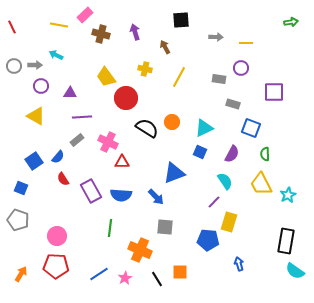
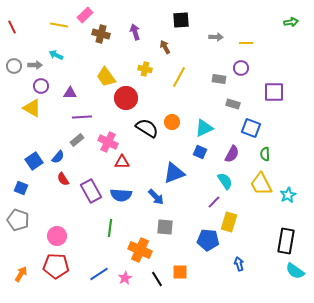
yellow triangle at (36, 116): moved 4 px left, 8 px up
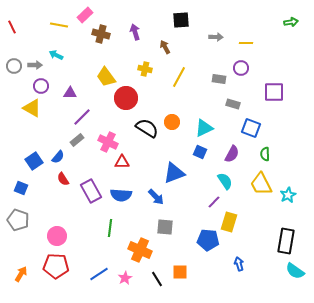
purple line at (82, 117): rotated 42 degrees counterclockwise
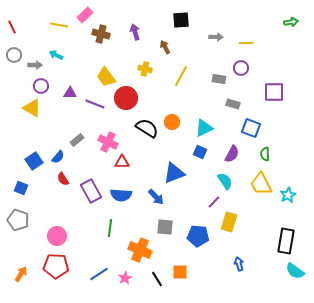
gray circle at (14, 66): moved 11 px up
yellow line at (179, 77): moved 2 px right, 1 px up
purple line at (82, 117): moved 13 px right, 13 px up; rotated 66 degrees clockwise
blue pentagon at (208, 240): moved 10 px left, 4 px up
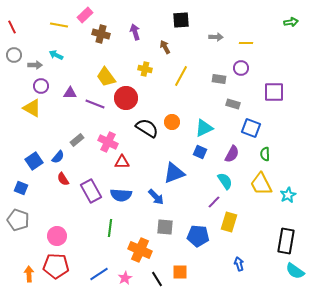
orange arrow at (21, 274): moved 8 px right; rotated 35 degrees counterclockwise
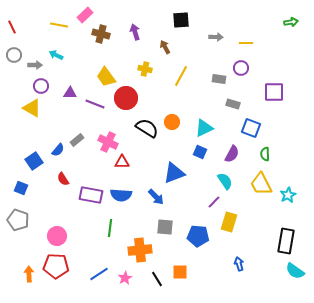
blue semicircle at (58, 157): moved 7 px up
purple rectangle at (91, 191): moved 4 px down; rotated 50 degrees counterclockwise
orange cross at (140, 250): rotated 30 degrees counterclockwise
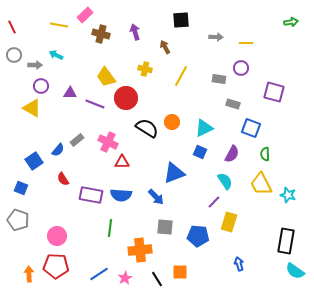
purple square at (274, 92): rotated 15 degrees clockwise
cyan star at (288, 195): rotated 28 degrees counterclockwise
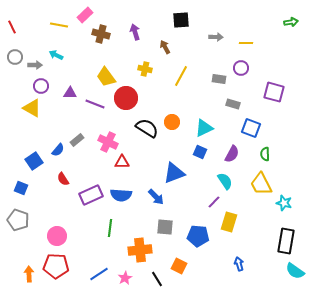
gray circle at (14, 55): moved 1 px right, 2 px down
purple rectangle at (91, 195): rotated 35 degrees counterclockwise
cyan star at (288, 195): moved 4 px left, 8 px down
orange square at (180, 272): moved 1 px left, 6 px up; rotated 28 degrees clockwise
